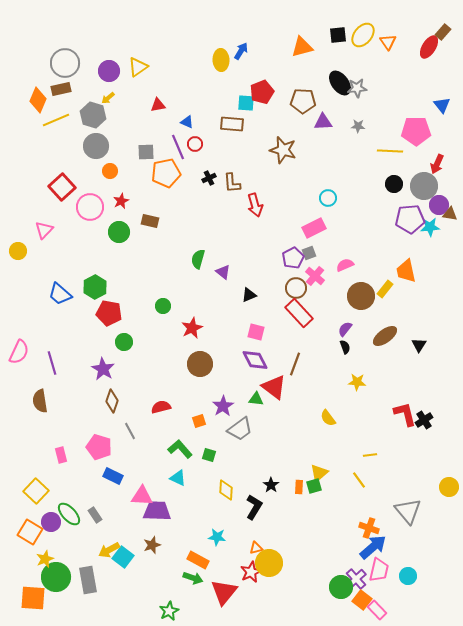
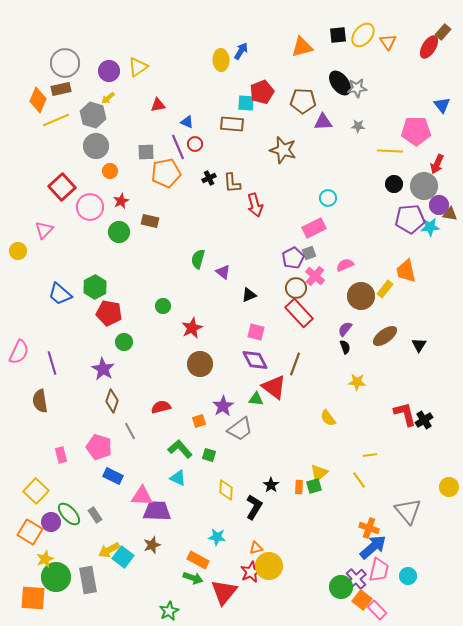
yellow circle at (269, 563): moved 3 px down
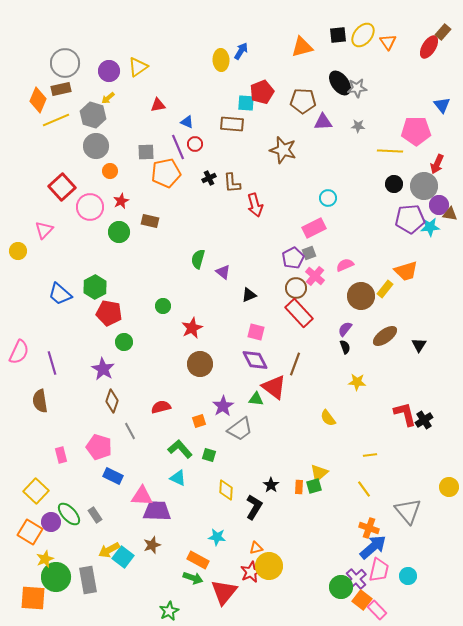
orange trapezoid at (406, 271): rotated 95 degrees counterclockwise
yellow line at (359, 480): moved 5 px right, 9 px down
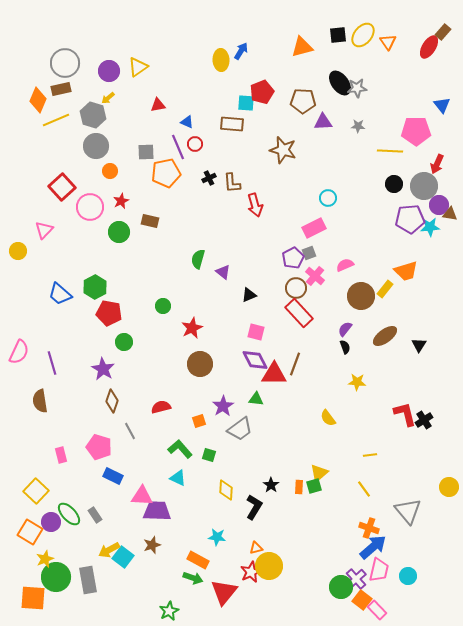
red triangle at (274, 387): moved 13 px up; rotated 36 degrees counterclockwise
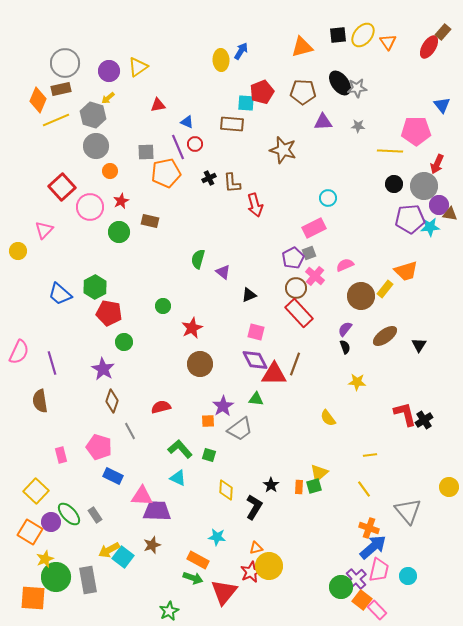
brown pentagon at (303, 101): moved 9 px up
orange square at (199, 421): moved 9 px right; rotated 16 degrees clockwise
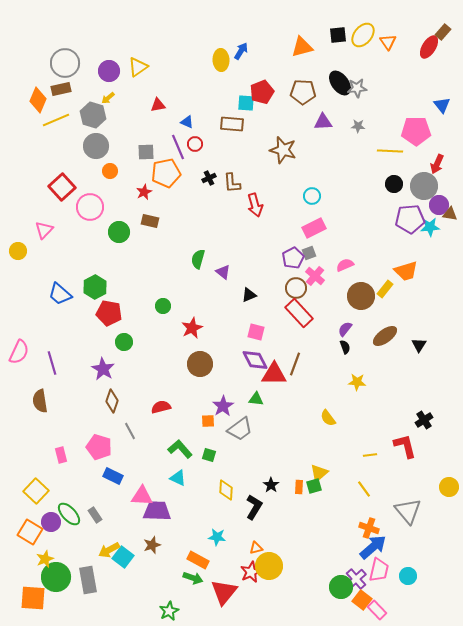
cyan circle at (328, 198): moved 16 px left, 2 px up
red star at (121, 201): moved 23 px right, 9 px up
red L-shape at (405, 414): moved 32 px down
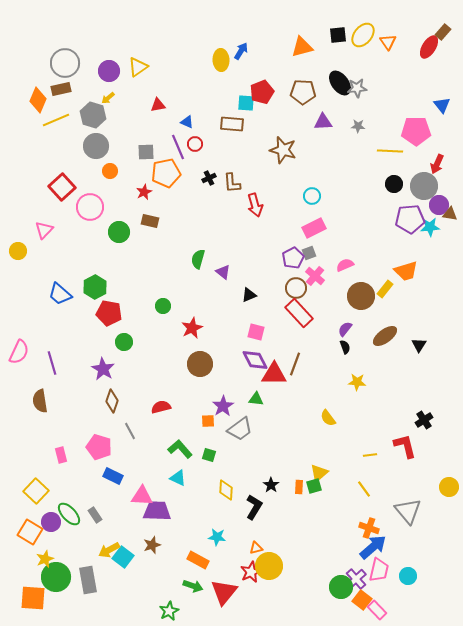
green arrow at (193, 578): moved 8 px down
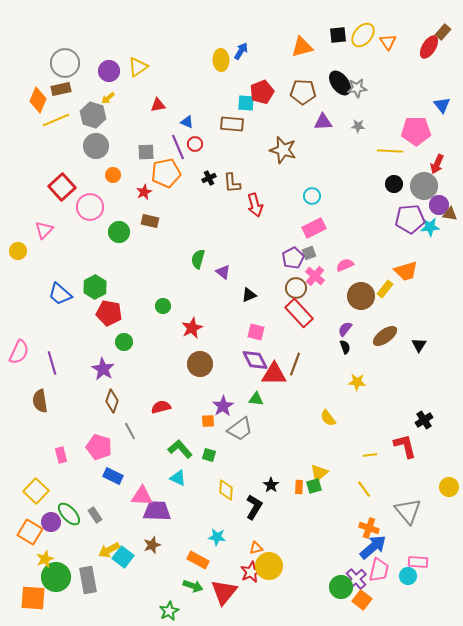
orange circle at (110, 171): moved 3 px right, 4 px down
pink rectangle at (377, 610): moved 41 px right, 48 px up; rotated 42 degrees counterclockwise
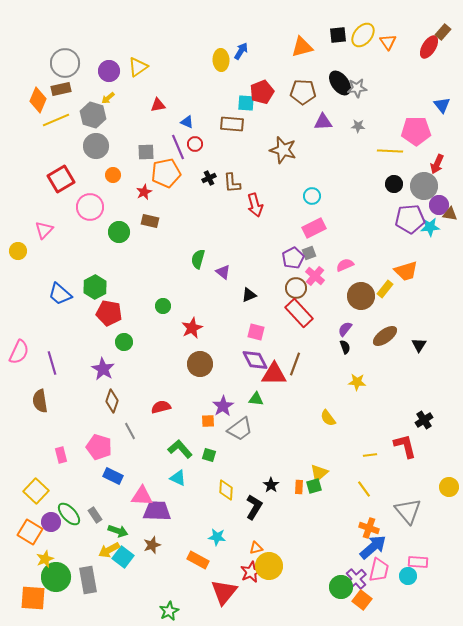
red square at (62, 187): moved 1 px left, 8 px up; rotated 12 degrees clockwise
green arrow at (193, 586): moved 75 px left, 55 px up
